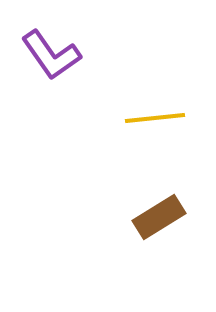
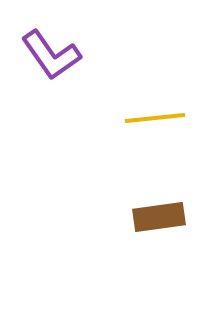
brown rectangle: rotated 24 degrees clockwise
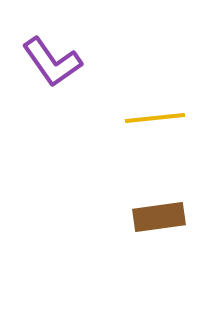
purple L-shape: moved 1 px right, 7 px down
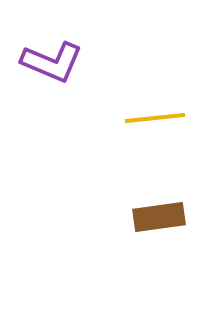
purple L-shape: rotated 32 degrees counterclockwise
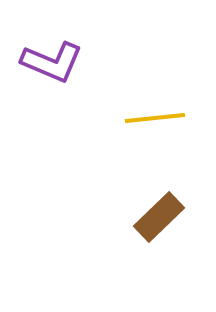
brown rectangle: rotated 36 degrees counterclockwise
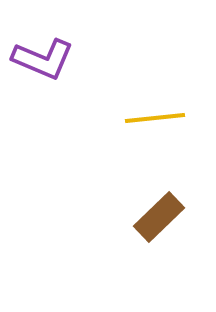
purple L-shape: moved 9 px left, 3 px up
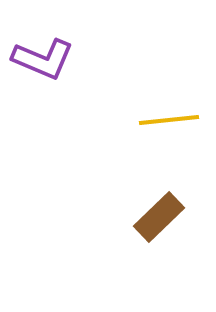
yellow line: moved 14 px right, 2 px down
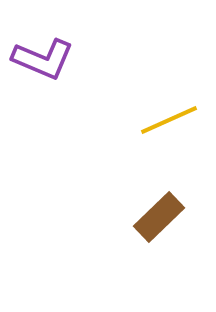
yellow line: rotated 18 degrees counterclockwise
